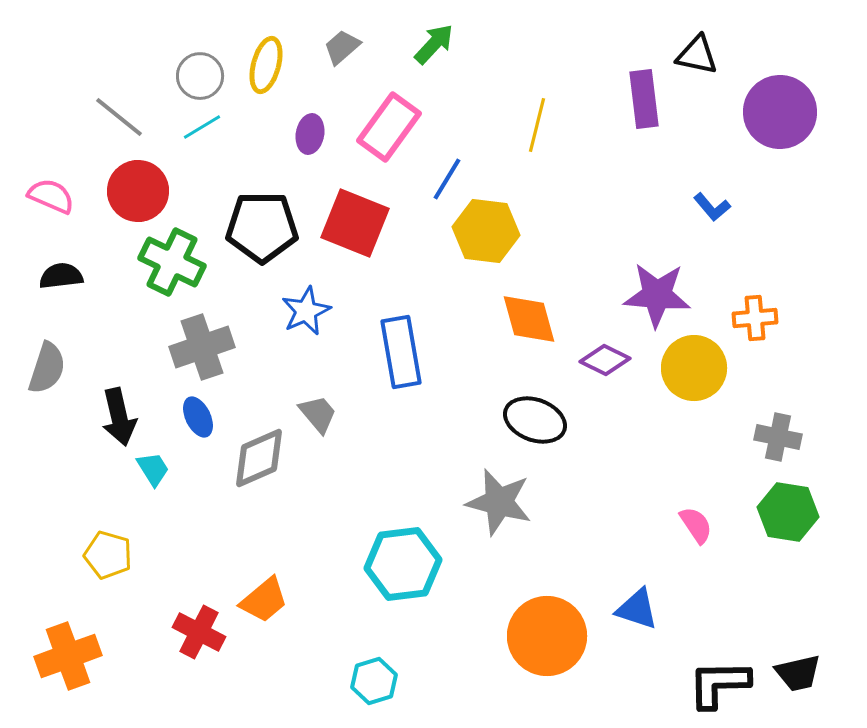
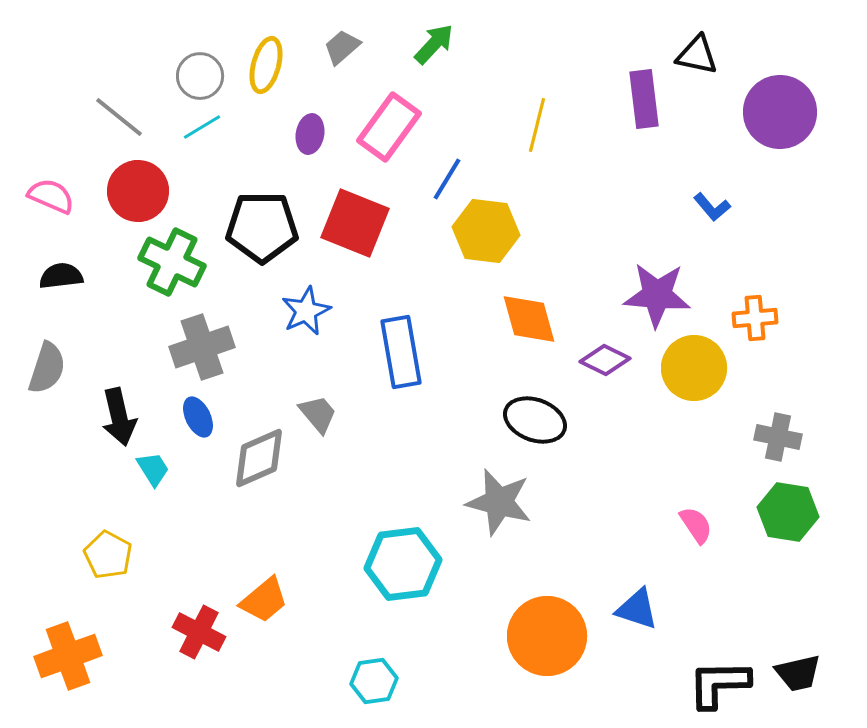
yellow pentagon at (108, 555): rotated 12 degrees clockwise
cyan hexagon at (374, 681): rotated 9 degrees clockwise
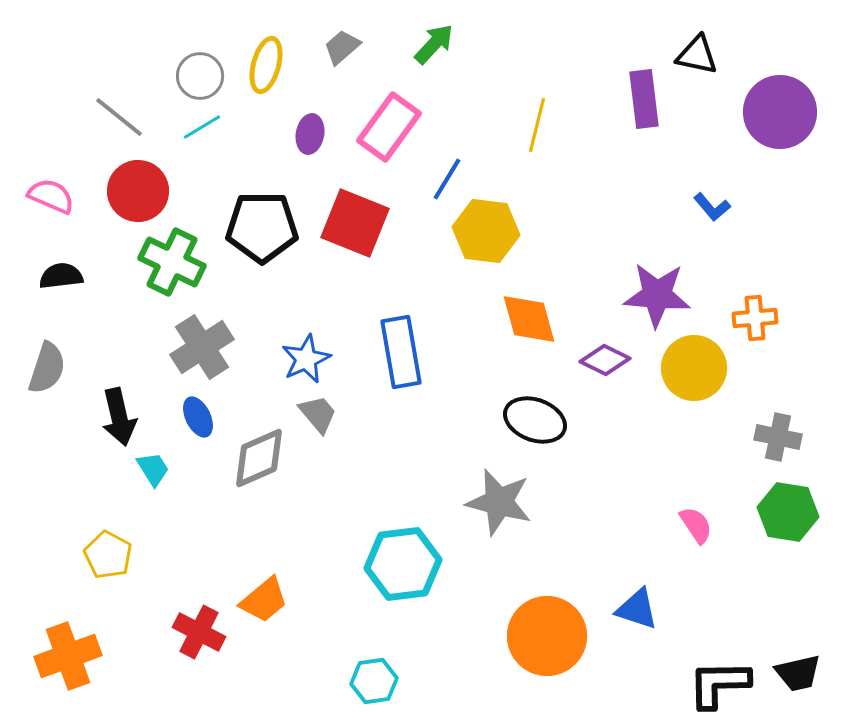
blue star at (306, 311): moved 48 px down
gray cross at (202, 347): rotated 14 degrees counterclockwise
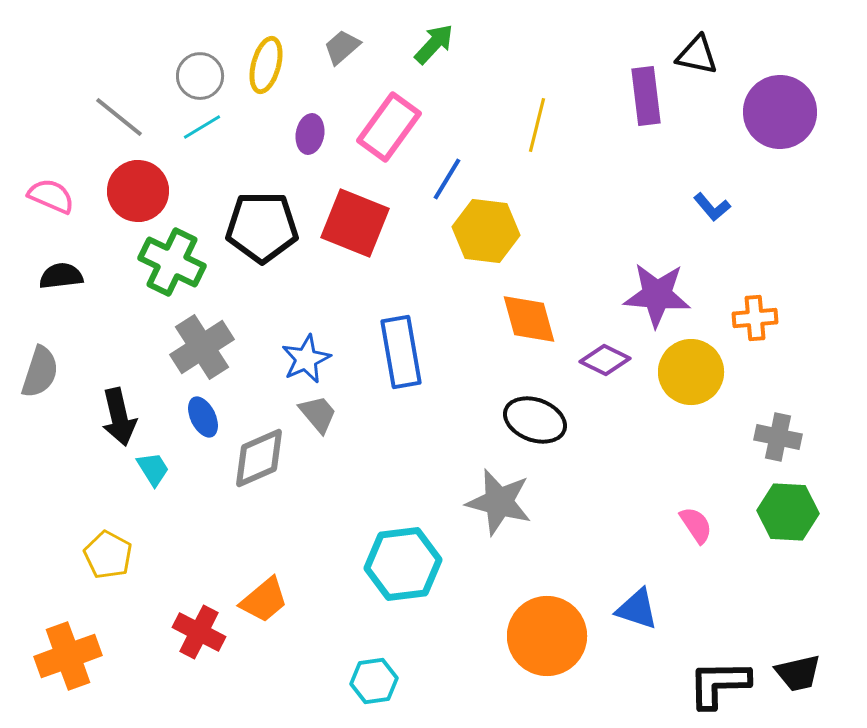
purple rectangle at (644, 99): moved 2 px right, 3 px up
gray semicircle at (47, 368): moved 7 px left, 4 px down
yellow circle at (694, 368): moved 3 px left, 4 px down
blue ellipse at (198, 417): moved 5 px right
green hexagon at (788, 512): rotated 6 degrees counterclockwise
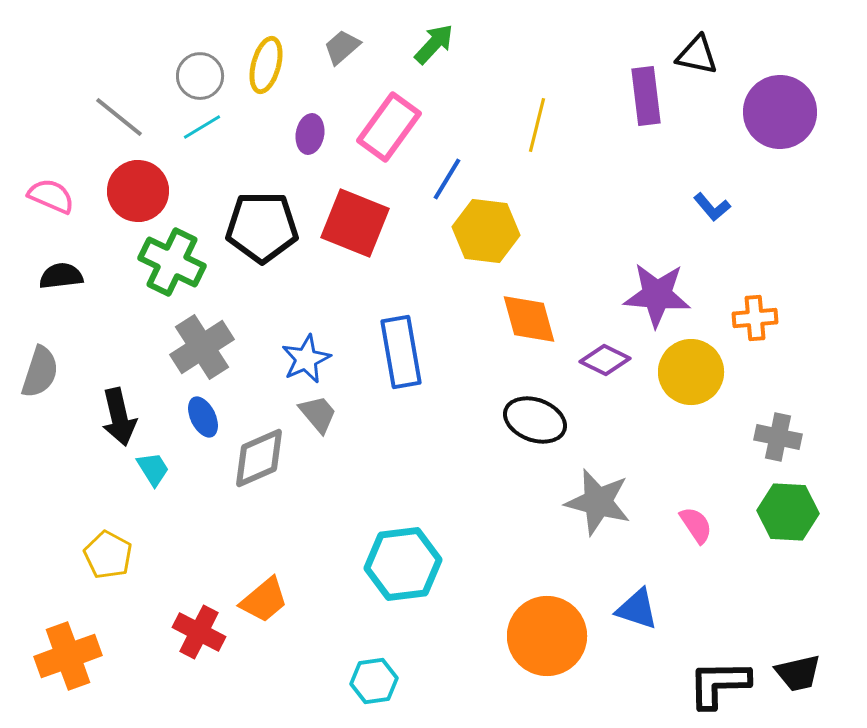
gray star at (499, 502): moved 99 px right
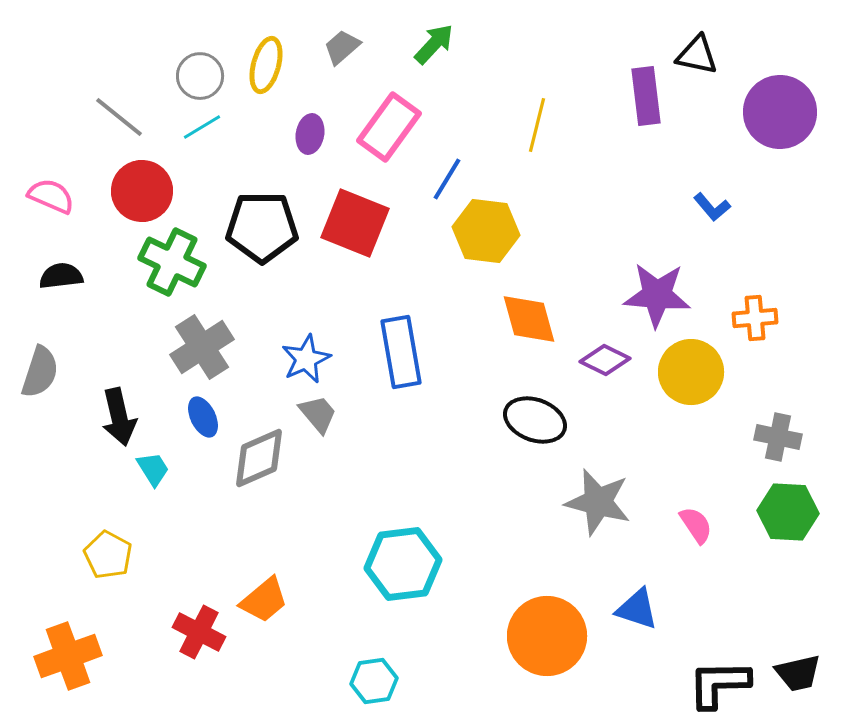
red circle at (138, 191): moved 4 px right
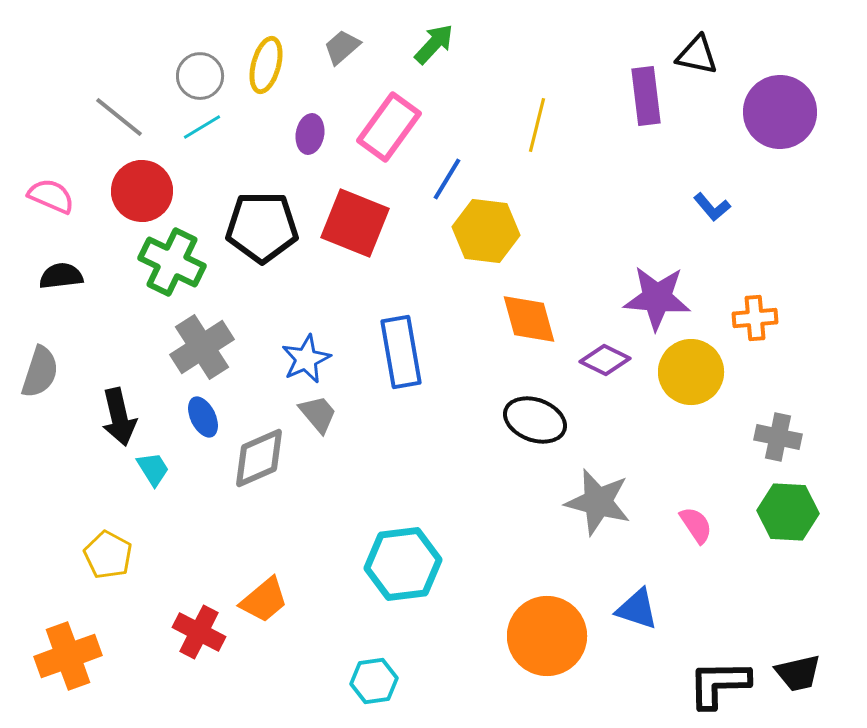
purple star at (657, 295): moved 3 px down
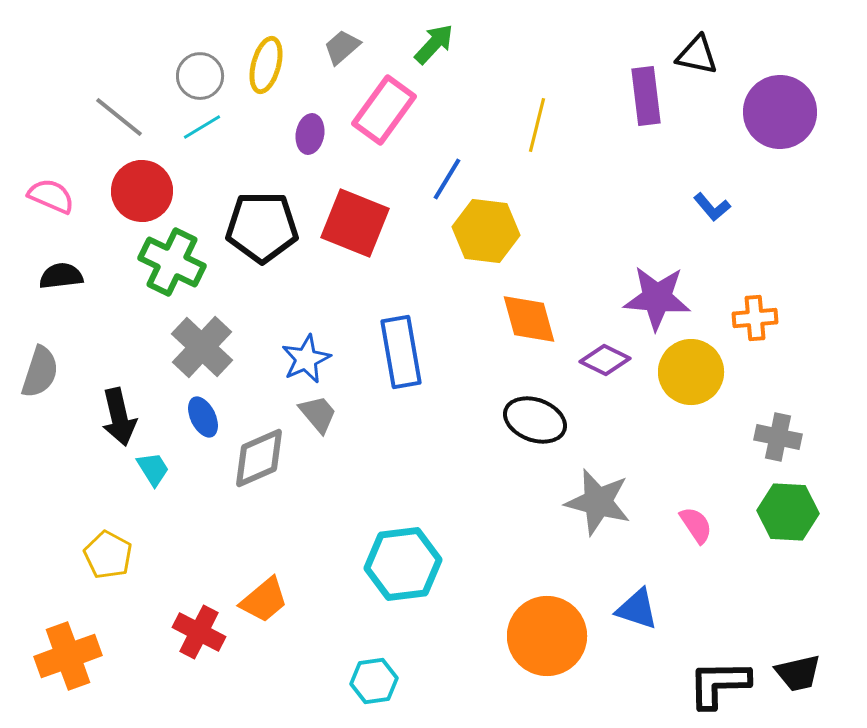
pink rectangle at (389, 127): moved 5 px left, 17 px up
gray cross at (202, 347): rotated 14 degrees counterclockwise
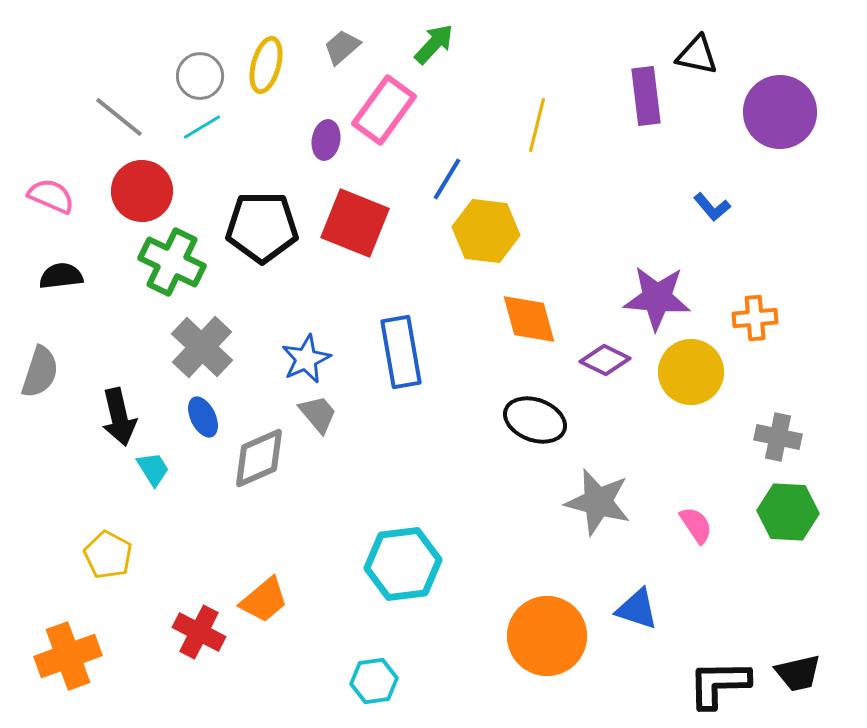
purple ellipse at (310, 134): moved 16 px right, 6 px down
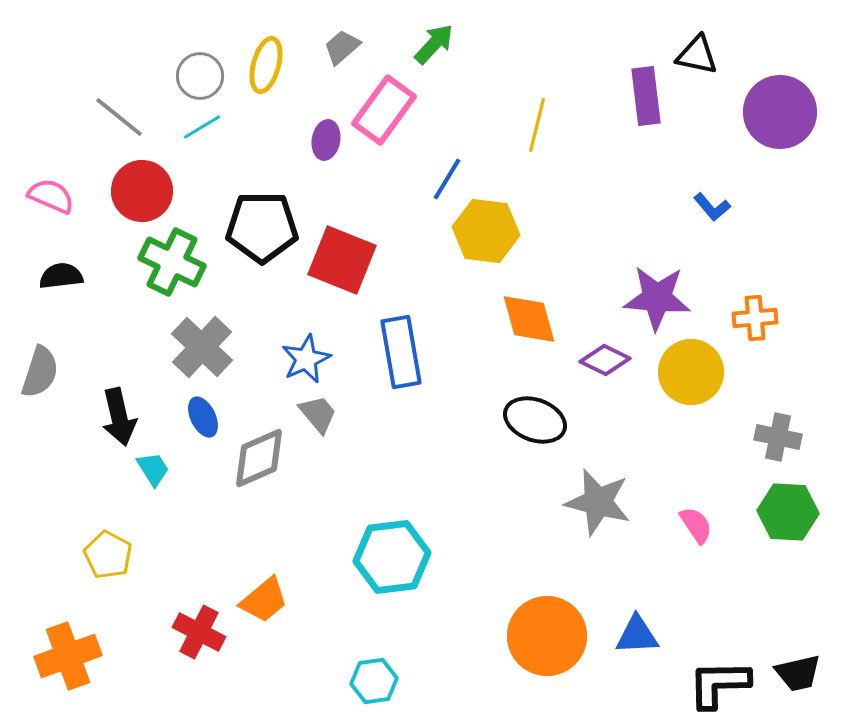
red square at (355, 223): moved 13 px left, 37 px down
cyan hexagon at (403, 564): moved 11 px left, 7 px up
blue triangle at (637, 609): moved 26 px down; rotated 21 degrees counterclockwise
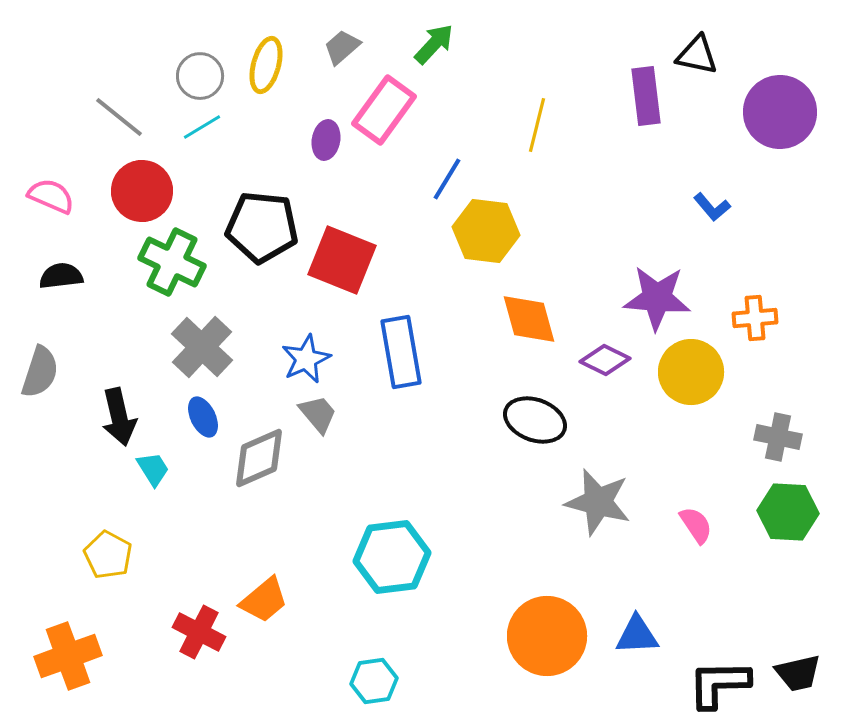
black pentagon at (262, 227): rotated 6 degrees clockwise
